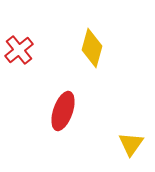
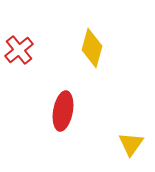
red ellipse: rotated 9 degrees counterclockwise
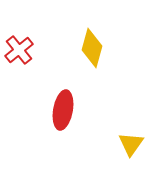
red ellipse: moved 1 px up
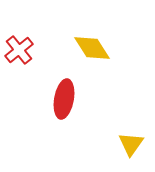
yellow diamond: rotated 48 degrees counterclockwise
red ellipse: moved 1 px right, 11 px up
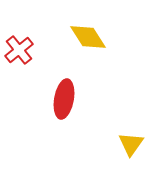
yellow diamond: moved 4 px left, 11 px up
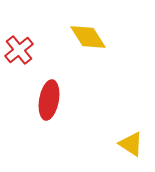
red ellipse: moved 15 px left, 1 px down
yellow triangle: rotated 32 degrees counterclockwise
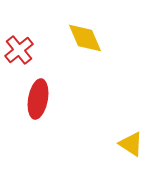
yellow diamond: moved 3 px left, 1 px down; rotated 9 degrees clockwise
red ellipse: moved 11 px left, 1 px up
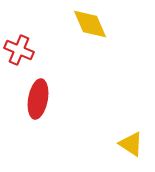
yellow diamond: moved 5 px right, 14 px up
red cross: rotated 28 degrees counterclockwise
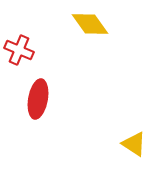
yellow diamond: rotated 12 degrees counterclockwise
yellow triangle: moved 3 px right
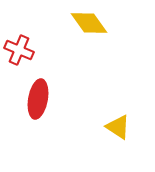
yellow diamond: moved 1 px left, 1 px up
yellow triangle: moved 16 px left, 17 px up
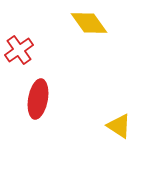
red cross: rotated 32 degrees clockwise
yellow triangle: moved 1 px right, 1 px up
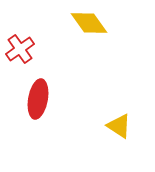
red cross: moved 1 px right, 1 px up
